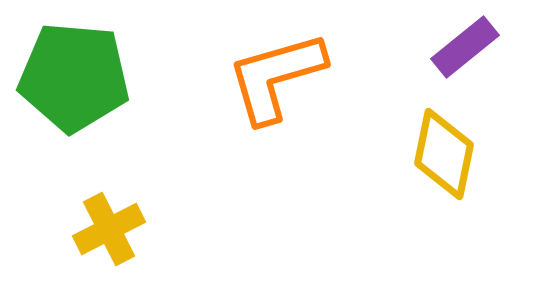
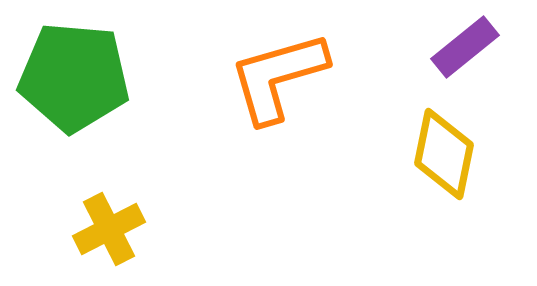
orange L-shape: moved 2 px right
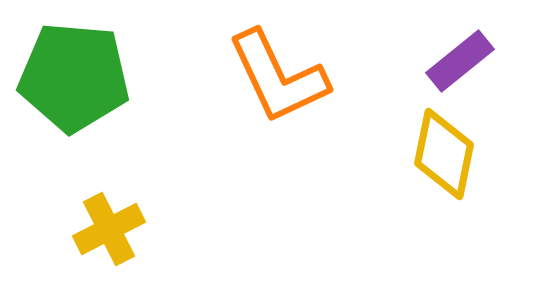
purple rectangle: moved 5 px left, 14 px down
orange L-shape: rotated 99 degrees counterclockwise
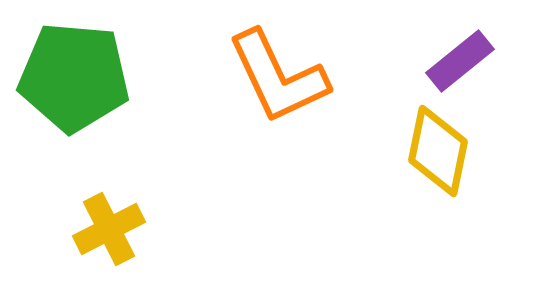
yellow diamond: moved 6 px left, 3 px up
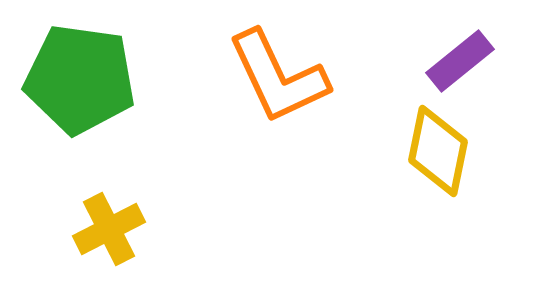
green pentagon: moved 6 px right, 2 px down; rotated 3 degrees clockwise
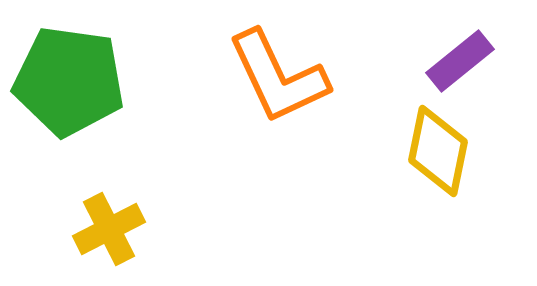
green pentagon: moved 11 px left, 2 px down
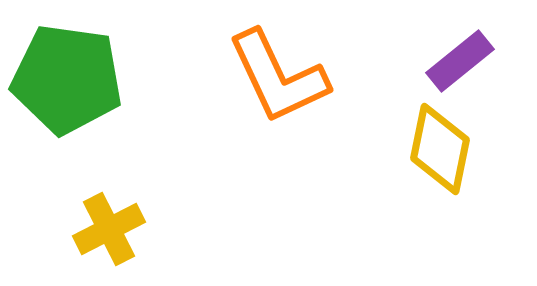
green pentagon: moved 2 px left, 2 px up
yellow diamond: moved 2 px right, 2 px up
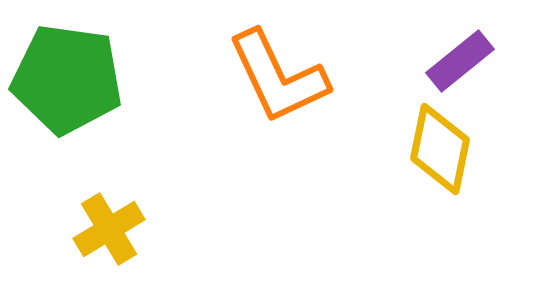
yellow cross: rotated 4 degrees counterclockwise
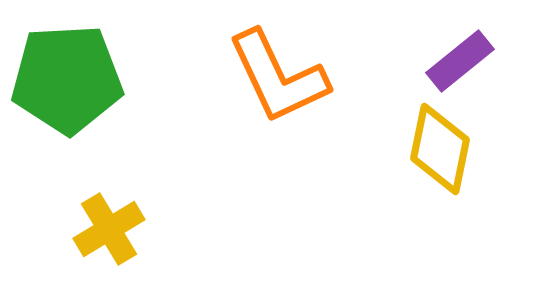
green pentagon: rotated 11 degrees counterclockwise
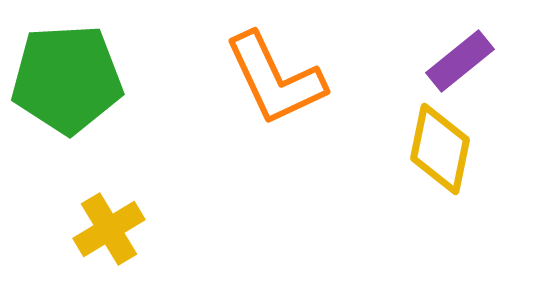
orange L-shape: moved 3 px left, 2 px down
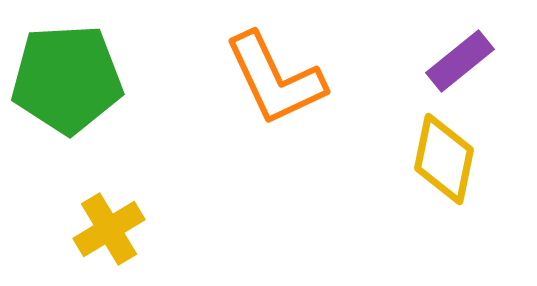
yellow diamond: moved 4 px right, 10 px down
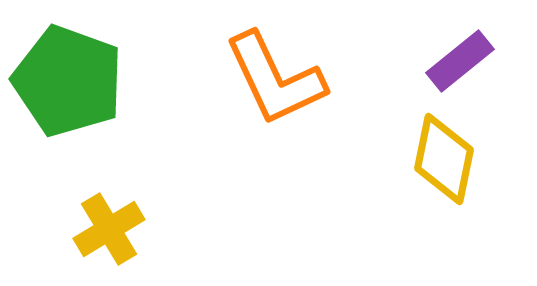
green pentagon: moved 1 px right, 2 px down; rotated 23 degrees clockwise
